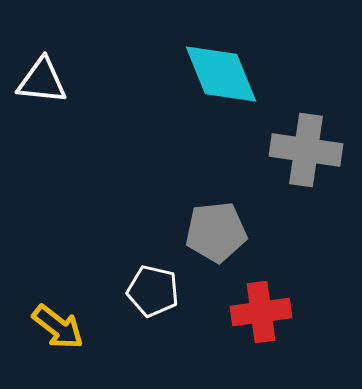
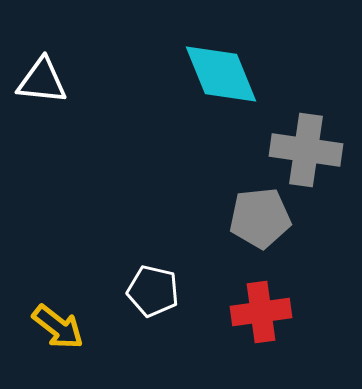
gray pentagon: moved 44 px right, 14 px up
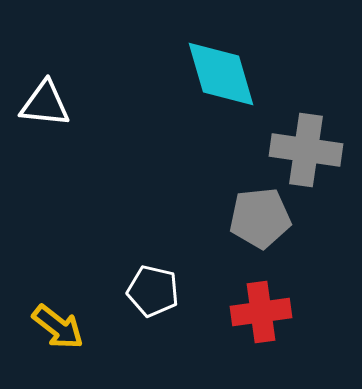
cyan diamond: rotated 6 degrees clockwise
white triangle: moved 3 px right, 23 px down
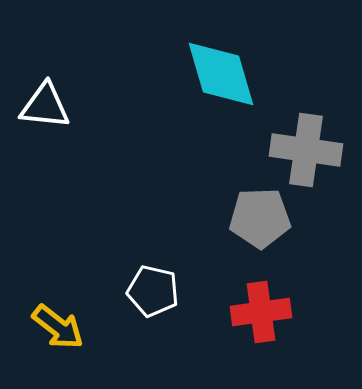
white triangle: moved 2 px down
gray pentagon: rotated 4 degrees clockwise
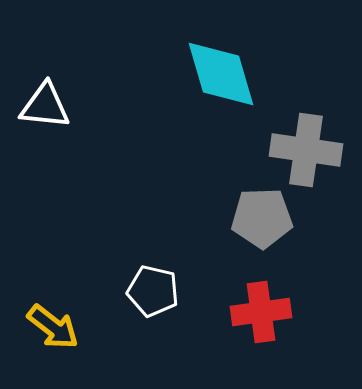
gray pentagon: moved 2 px right
yellow arrow: moved 5 px left
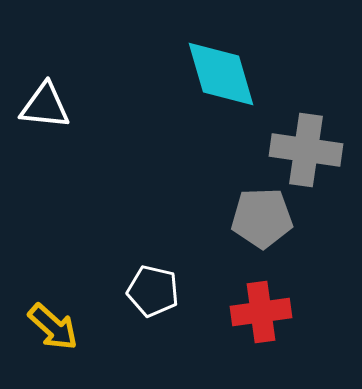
yellow arrow: rotated 4 degrees clockwise
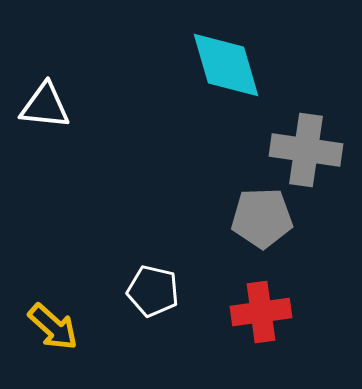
cyan diamond: moved 5 px right, 9 px up
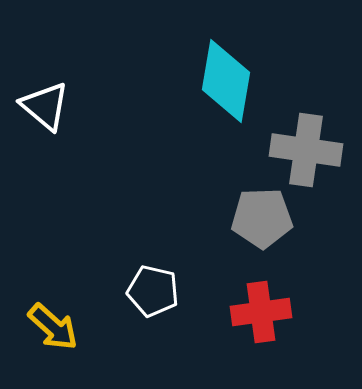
cyan diamond: moved 16 px down; rotated 26 degrees clockwise
white triangle: rotated 34 degrees clockwise
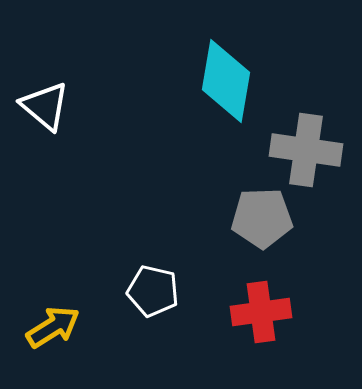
yellow arrow: rotated 74 degrees counterclockwise
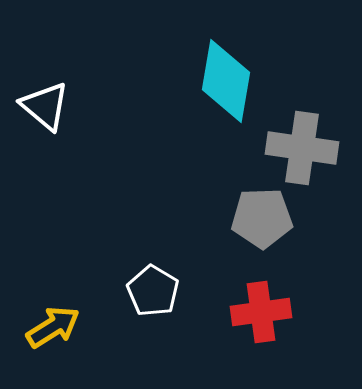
gray cross: moved 4 px left, 2 px up
white pentagon: rotated 18 degrees clockwise
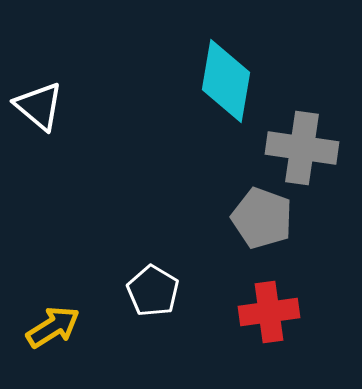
white triangle: moved 6 px left
gray pentagon: rotated 22 degrees clockwise
red cross: moved 8 px right
